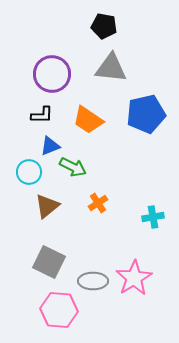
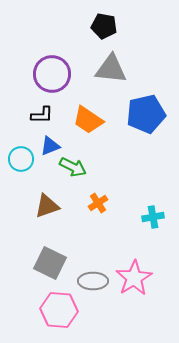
gray triangle: moved 1 px down
cyan circle: moved 8 px left, 13 px up
brown triangle: rotated 20 degrees clockwise
gray square: moved 1 px right, 1 px down
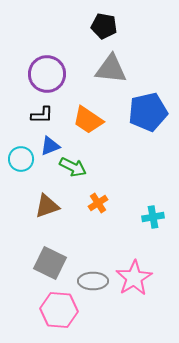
purple circle: moved 5 px left
blue pentagon: moved 2 px right, 2 px up
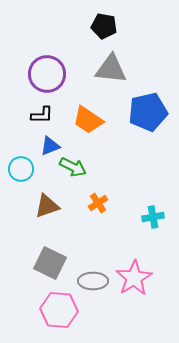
cyan circle: moved 10 px down
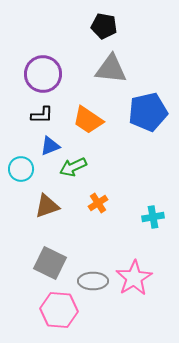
purple circle: moved 4 px left
green arrow: rotated 128 degrees clockwise
